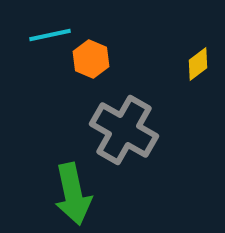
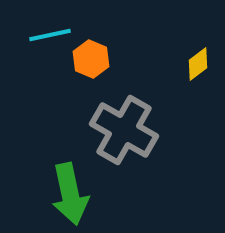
green arrow: moved 3 px left
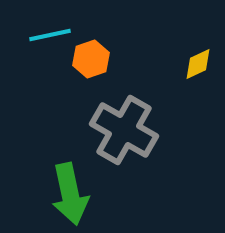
orange hexagon: rotated 18 degrees clockwise
yellow diamond: rotated 12 degrees clockwise
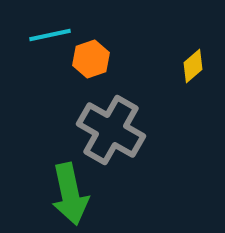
yellow diamond: moved 5 px left, 2 px down; rotated 16 degrees counterclockwise
gray cross: moved 13 px left
